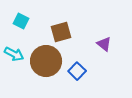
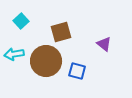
cyan square: rotated 21 degrees clockwise
cyan arrow: rotated 144 degrees clockwise
blue square: rotated 30 degrees counterclockwise
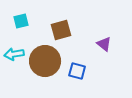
cyan square: rotated 28 degrees clockwise
brown square: moved 2 px up
brown circle: moved 1 px left
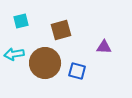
purple triangle: moved 3 px down; rotated 35 degrees counterclockwise
brown circle: moved 2 px down
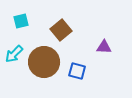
brown square: rotated 25 degrees counterclockwise
cyan arrow: rotated 36 degrees counterclockwise
brown circle: moved 1 px left, 1 px up
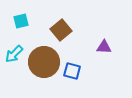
blue square: moved 5 px left
